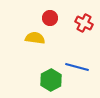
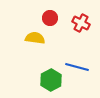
red cross: moved 3 px left
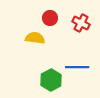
blue line: rotated 15 degrees counterclockwise
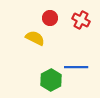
red cross: moved 3 px up
yellow semicircle: rotated 18 degrees clockwise
blue line: moved 1 px left
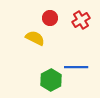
red cross: rotated 30 degrees clockwise
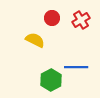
red circle: moved 2 px right
yellow semicircle: moved 2 px down
